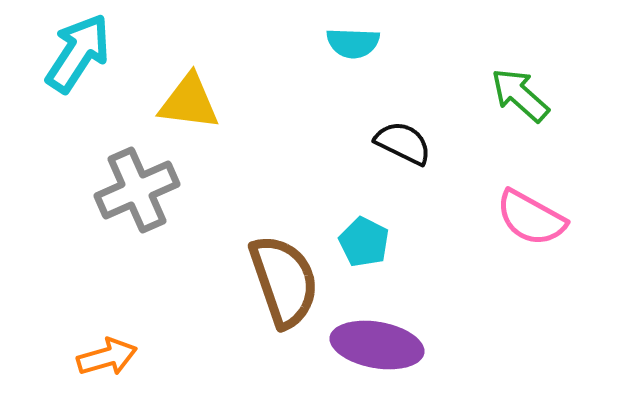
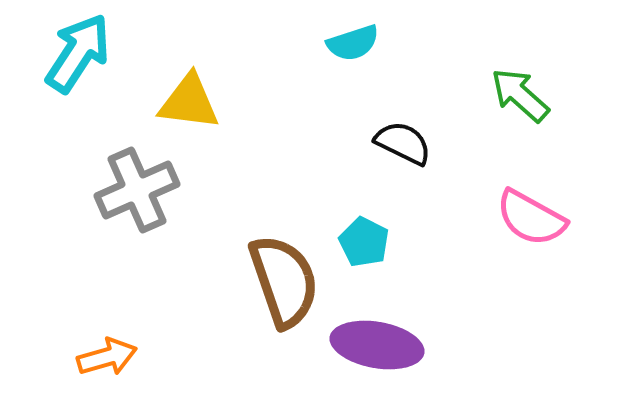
cyan semicircle: rotated 20 degrees counterclockwise
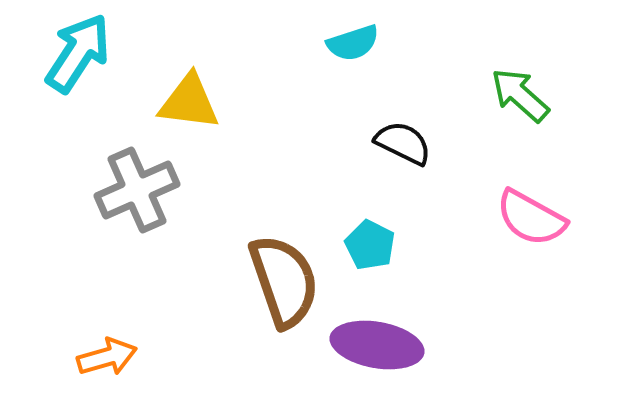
cyan pentagon: moved 6 px right, 3 px down
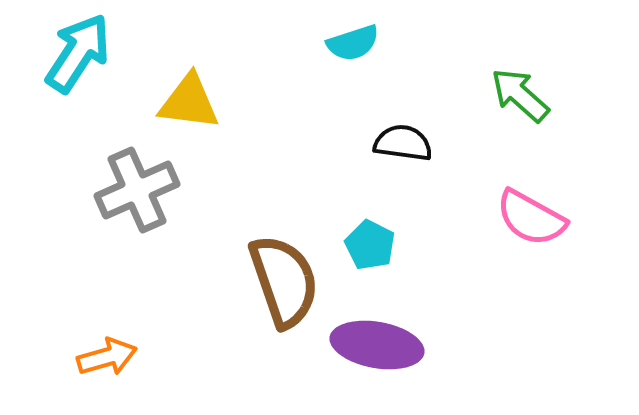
black semicircle: rotated 18 degrees counterclockwise
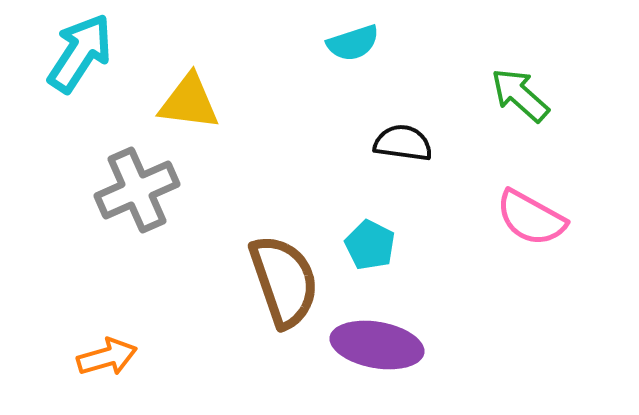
cyan arrow: moved 2 px right
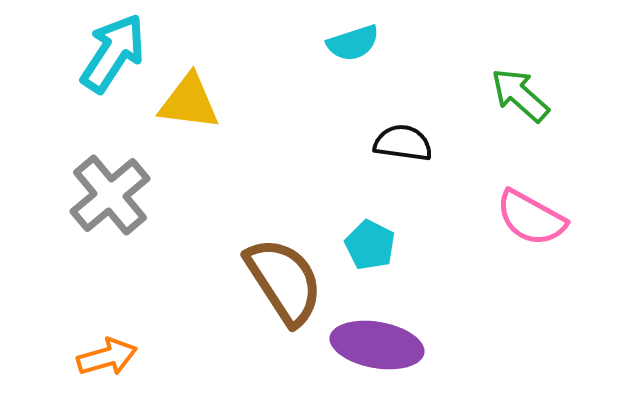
cyan arrow: moved 33 px right
gray cross: moved 27 px left, 5 px down; rotated 16 degrees counterclockwise
brown semicircle: rotated 14 degrees counterclockwise
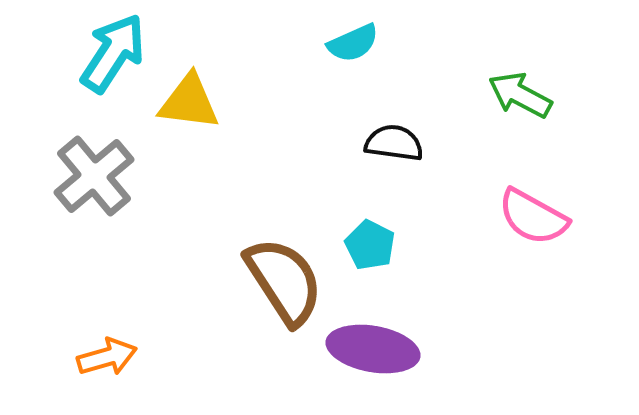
cyan semicircle: rotated 6 degrees counterclockwise
green arrow: rotated 14 degrees counterclockwise
black semicircle: moved 9 px left
gray cross: moved 16 px left, 19 px up
pink semicircle: moved 2 px right, 1 px up
purple ellipse: moved 4 px left, 4 px down
